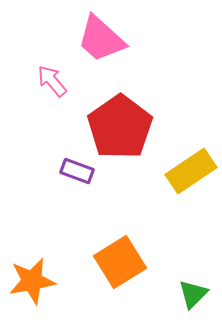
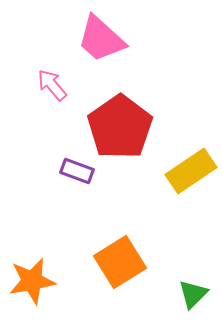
pink arrow: moved 4 px down
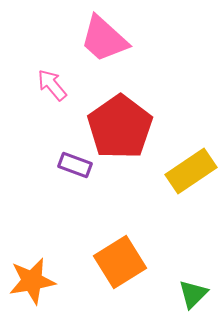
pink trapezoid: moved 3 px right
purple rectangle: moved 2 px left, 6 px up
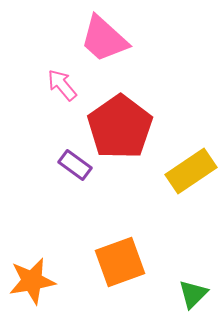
pink arrow: moved 10 px right
purple rectangle: rotated 16 degrees clockwise
orange square: rotated 12 degrees clockwise
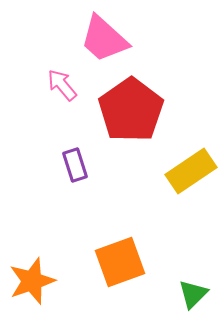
red pentagon: moved 11 px right, 17 px up
purple rectangle: rotated 36 degrees clockwise
orange star: rotated 9 degrees counterclockwise
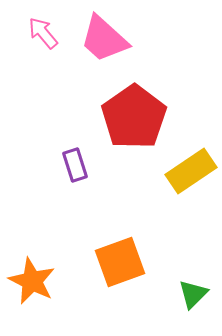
pink arrow: moved 19 px left, 52 px up
red pentagon: moved 3 px right, 7 px down
orange star: rotated 27 degrees counterclockwise
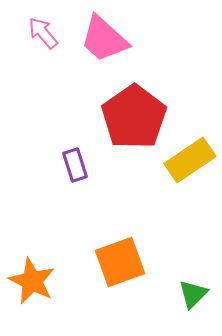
yellow rectangle: moved 1 px left, 11 px up
